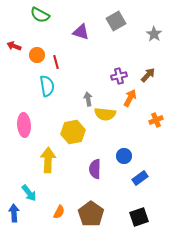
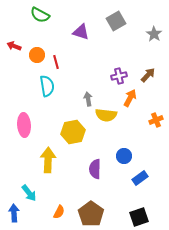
yellow semicircle: moved 1 px right, 1 px down
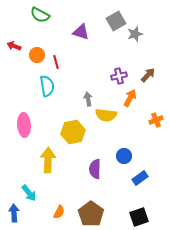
gray star: moved 19 px left; rotated 21 degrees clockwise
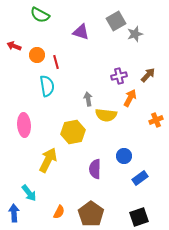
yellow arrow: rotated 25 degrees clockwise
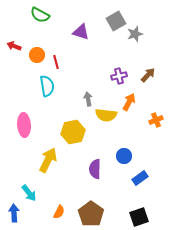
orange arrow: moved 1 px left, 4 px down
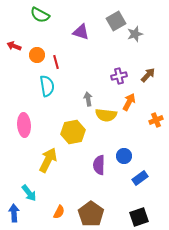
purple semicircle: moved 4 px right, 4 px up
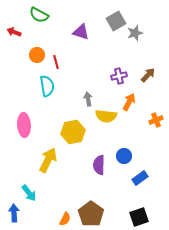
green semicircle: moved 1 px left
gray star: moved 1 px up
red arrow: moved 14 px up
yellow semicircle: moved 1 px down
orange semicircle: moved 6 px right, 7 px down
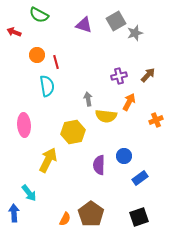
purple triangle: moved 3 px right, 7 px up
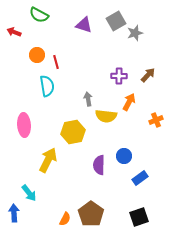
purple cross: rotated 14 degrees clockwise
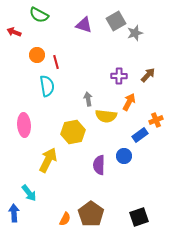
blue rectangle: moved 43 px up
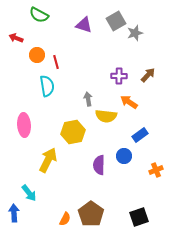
red arrow: moved 2 px right, 6 px down
orange arrow: rotated 84 degrees counterclockwise
orange cross: moved 50 px down
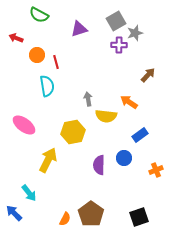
purple triangle: moved 5 px left, 4 px down; rotated 36 degrees counterclockwise
purple cross: moved 31 px up
pink ellipse: rotated 50 degrees counterclockwise
blue circle: moved 2 px down
blue arrow: rotated 42 degrees counterclockwise
